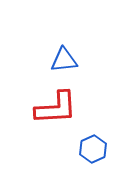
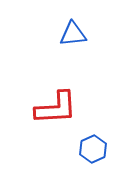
blue triangle: moved 9 px right, 26 px up
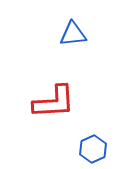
red L-shape: moved 2 px left, 6 px up
